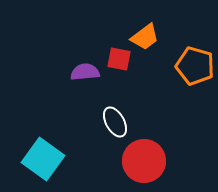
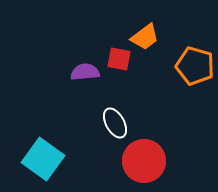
white ellipse: moved 1 px down
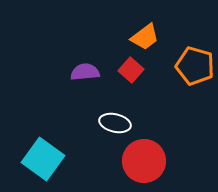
red square: moved 12 px right, 11 px down; rotated 30 degrees clockwise
white ellipse: rotated 48 degrees counterclockwise
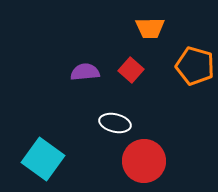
orange trapezoid: moved 5 px right, 9 px up; rotated 36 degrees clockwise
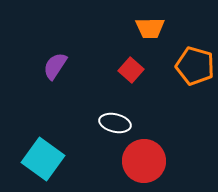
purple semicircle: moved 30 px left, 6 px up; rotated 52 degrees counterclockwise
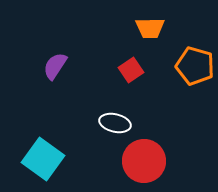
red square: rotated 15 degrees clockwise
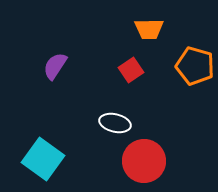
orange trapezoid: moved 1 px left, 1 px down
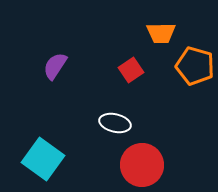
orange trapezoid: moved 12 px right, 4 px down
red circle: moved 2 px left, 4 px down
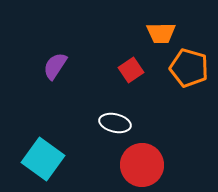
orange pentagon: moved 6 px left, 2 px down
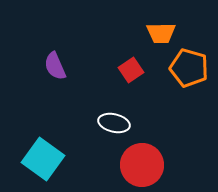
purple semicircle: rotated 56 degrees counterclockwise
white ellipse: moved 1 px left
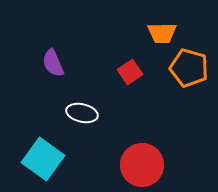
orange trapezoid: moved 1 px right
purple semicircle: moved 2 px left, 3 px up
red square: moved 1 px left, 2 px down
white ellipse: moved 32 px left, 10 px up
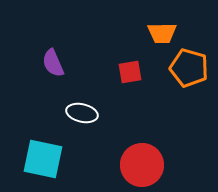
red square: rotated 25 degrees clockwise
cyan square: rotated 24 degrees counterclockwise
